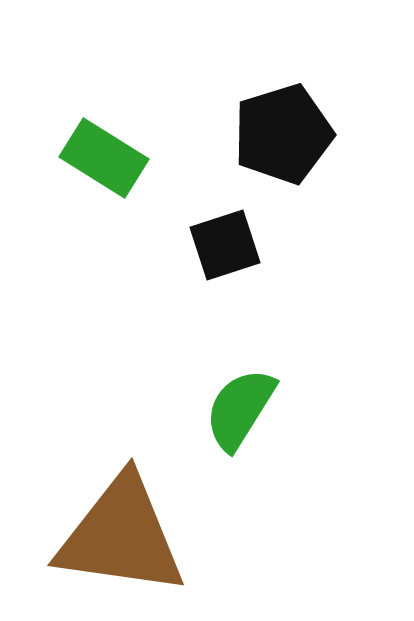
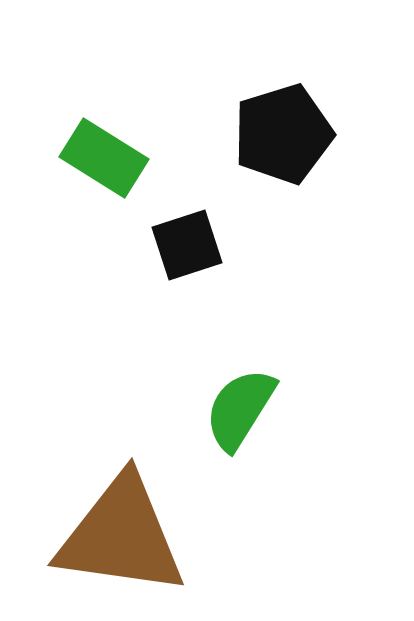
black square: moved 38 px left
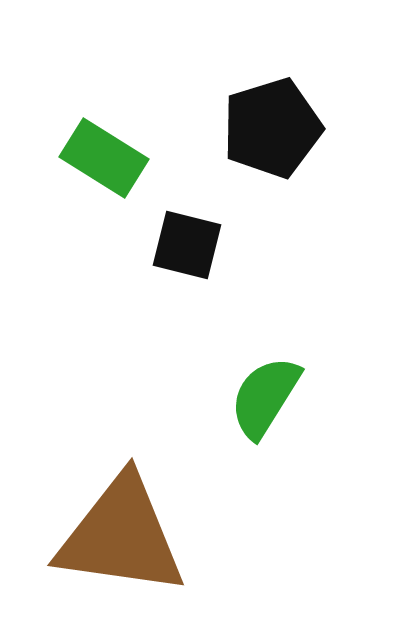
black pentagon: moved 11 px left, 6 px up
black square: rotated 32 degrees clockwise
green semicircle: moved 25 px right, 12 px up
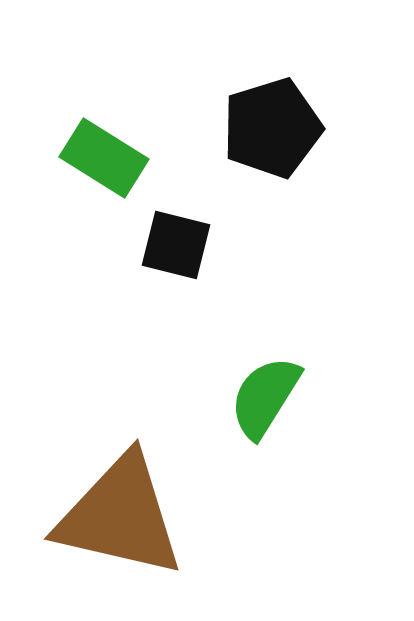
black square: moved 11 px left
brown triangle: moved 1 px left, 20 px up; rotated 5 degrees clockwise
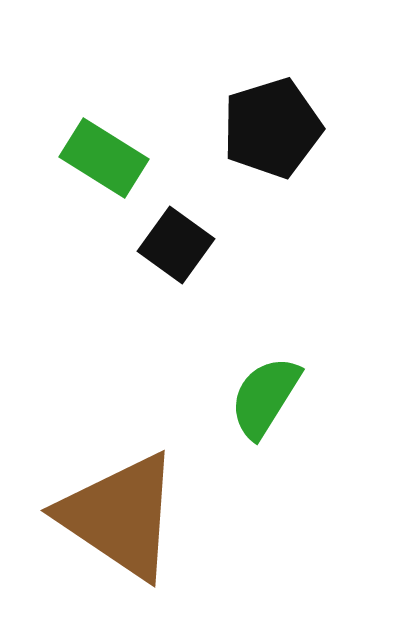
black square: rotated 22 degrees clockwise
brown triangle: rotated 21 degrees clockwise
